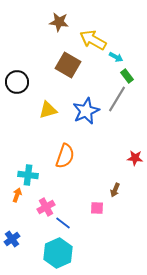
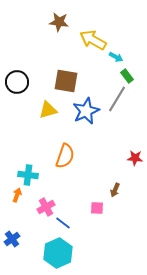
brown square: moved 2 px left, 16 px down; rotated 20 degrees counterclockwise
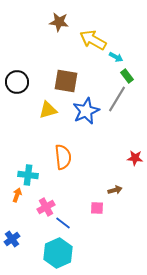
orange semicircle: moved 2 px left, 1 px down; rotated 25 degrees counterclockwise
brown arrow: rotated 128 degrees counterclockwise
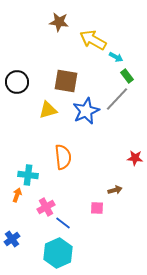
gray line: rotated 12 degrees clockwise
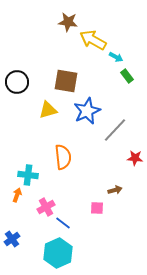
brown star: moved 9 px right
gray line: moved 2 px left, 31 px down
blue star: moved 1 px right
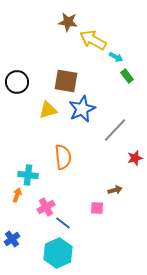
blue star: moved 5 px left, 2 px up
red star: rotated 21 degrees counterclockwise
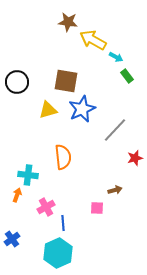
blue line: rotated 49 degrees clockwise
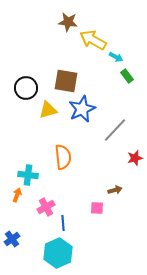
black circle: moved 9 px right, 6 px down
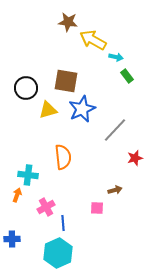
cyan arrow: rotated 16 degrees counterclockwise
blue cross: rotated 35 degrees clockwise
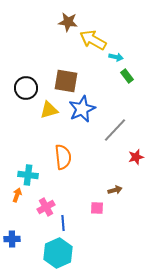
yellow triangle: moved 1 px right
red star: moved 1 px right, 1 px up
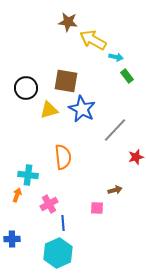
blue star: rotated 20 degrees counterclockwise
pink cross: moved 3 px right, 3 px up
